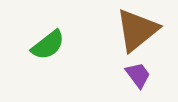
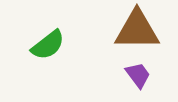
brown triangle: rotated 39 degrees clockwise
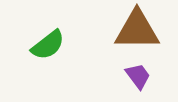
purple trapezoid: moved 1 px down
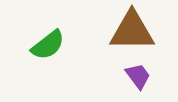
brown triangle: moved 5 px left, 1 px down
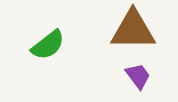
brown triangle: moved 1 px right, 1 px up
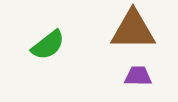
purple trapezoid: rotated 52 degrees counterclockwise
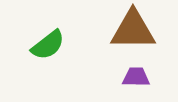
purple trapezoid: moved 2 px left, 1 px down
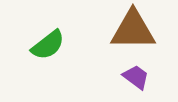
purple trapezoid: rotated 36 degrees clockwise
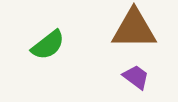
brown triangle: moved 1 px right, 1 px up
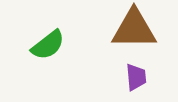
purple trapezoid: rotated 48 degrees clockwise
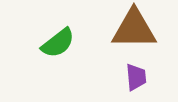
green semicircle: moved 10 px right, 2 px up
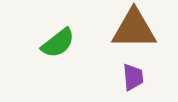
purple trapezoid: moved 3 px left
